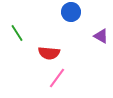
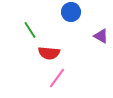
green line: moved 13 px right, 3 px up
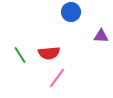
green line: moved 10 px left, 25 px down
purple triangle: rotated 28 degrees counterclockwise
red semicircle: rotated 10 degrees counterclockwise
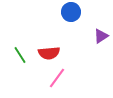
purple triangle: rotated 35 degrees counterclockwise
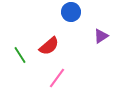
red semicircle: moved 7 px up; rotated 35 degrees counterclockwise
